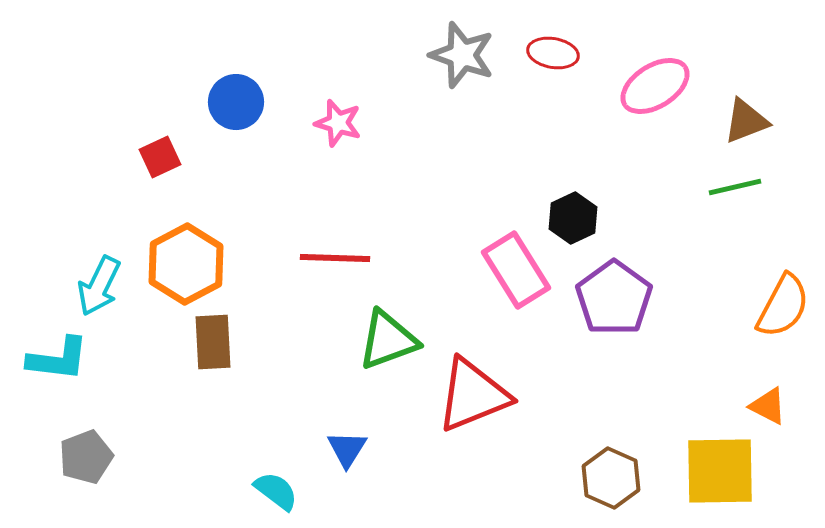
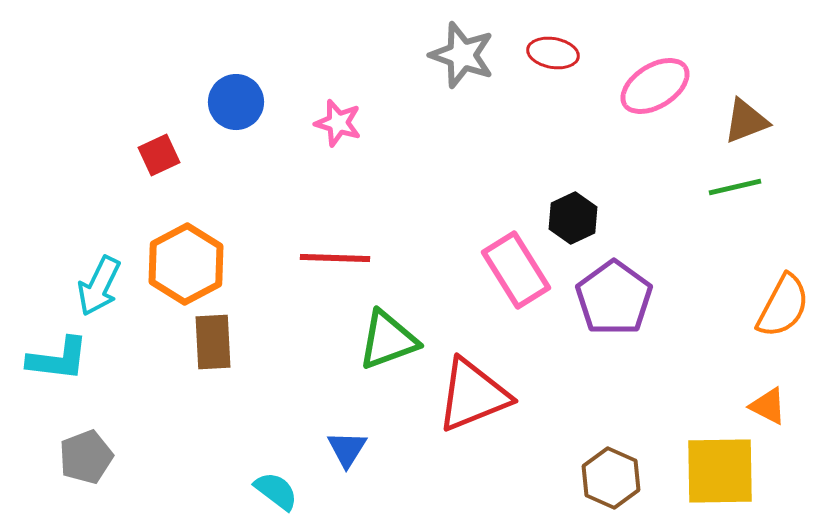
red square: moved 1 px left, 2 px up
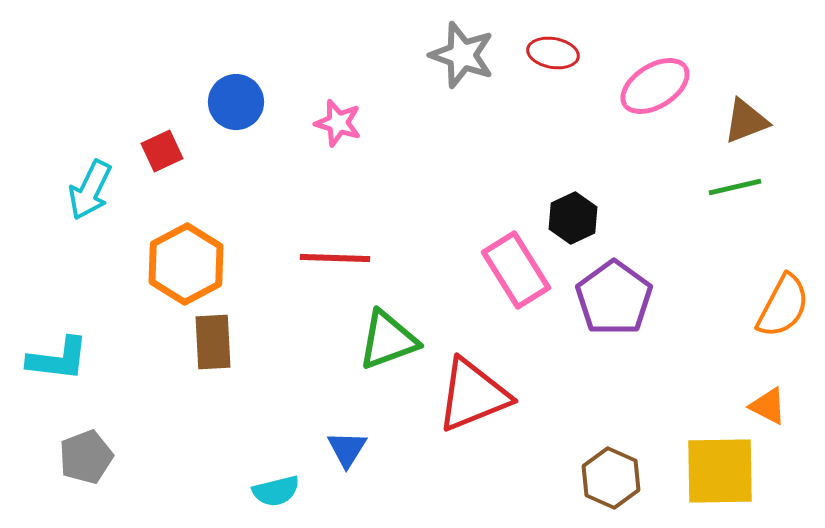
red square: moved 3 px right, 4 px up
cyan arrow: moved 9 px left, 96 px up
cyan semicircle: rotated 129 degrees clockwise
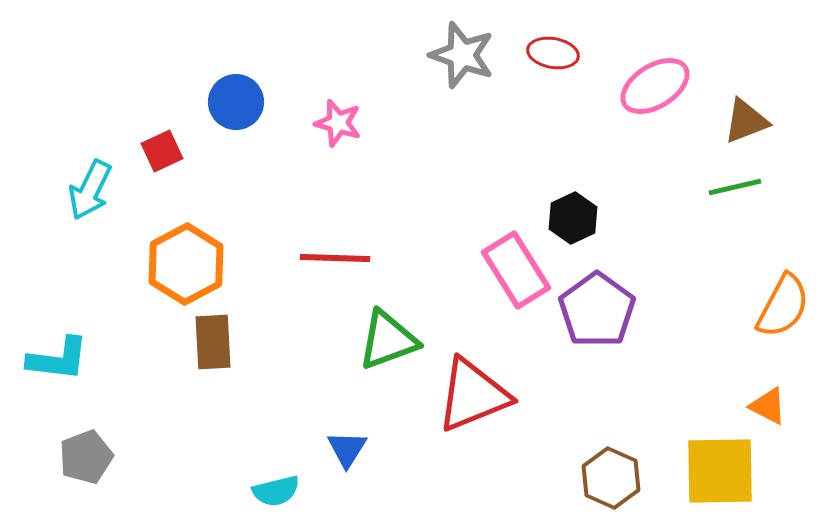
purple pentagon: moved 17 px left, 12 px down
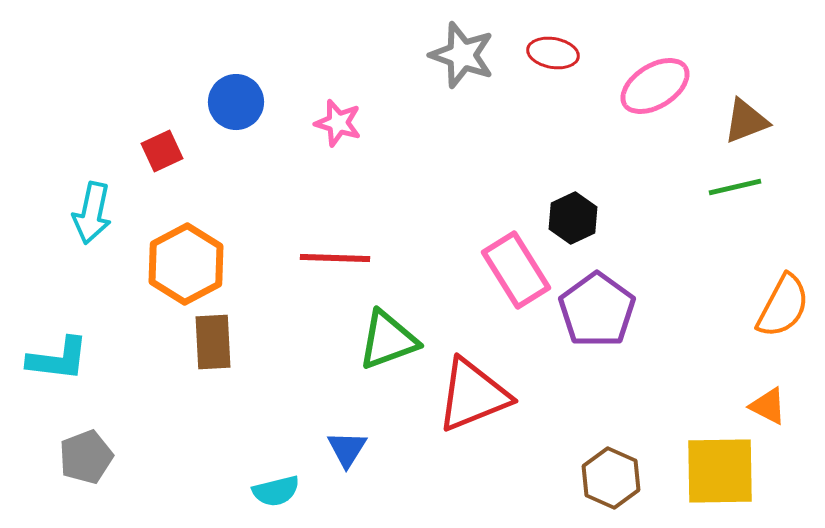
cyan arrow: moved 2 px right, 23 px down; rotated 14 degrees counterclockwise
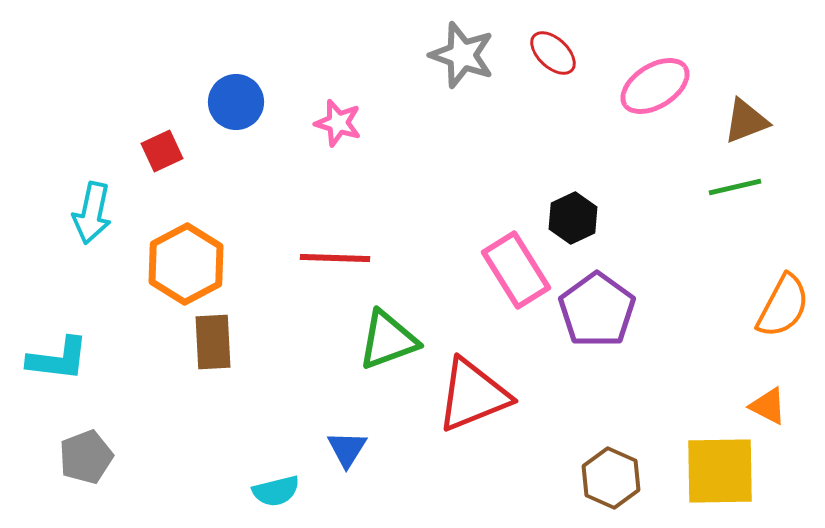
red ellipse: rotated 33 degrees clockwise
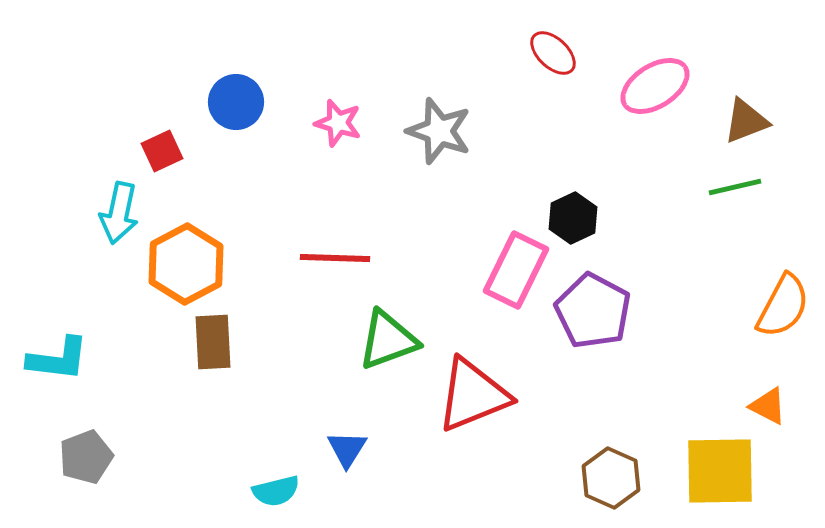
gray star: moved 23 px left, 76 px down
cyan arrow: moved 27 px right
pink rectangle: rotated 58 degrees clockwise
purple pentagon: moved 4 px left, 1 px down; rotated 8 degrees counterclockwise
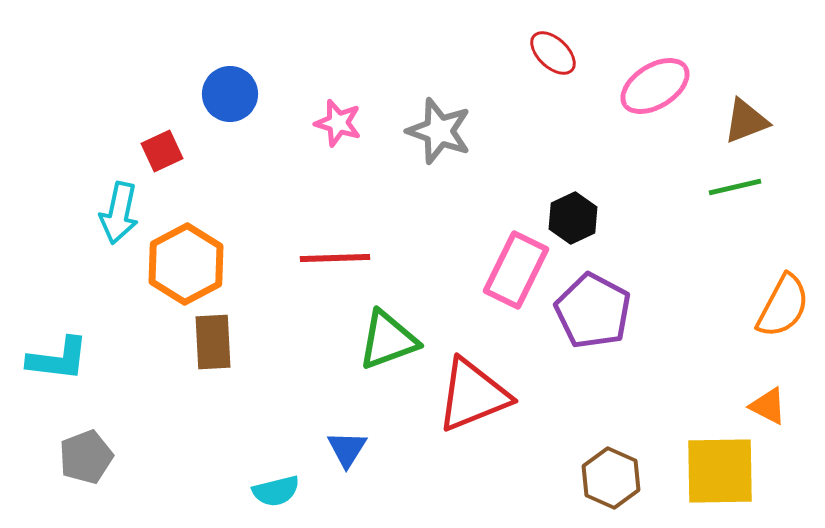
blue circle: moved 6 px left, 8 px up
red line: rotated 4 degrees counterclockwise
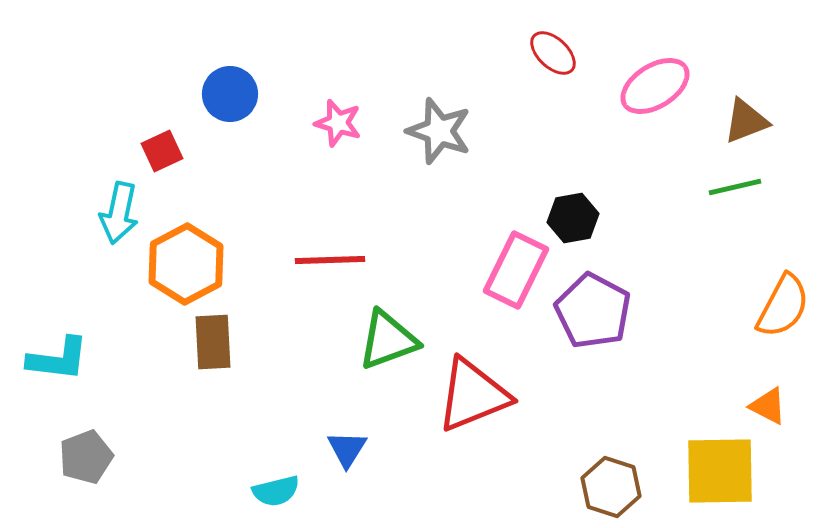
black hexagon: rotated 15 degrees clockwise
red line: moved 5 px left, 2 px down
brown hexagon: moved 9 px down; rotated 6 degrees counterclockwise
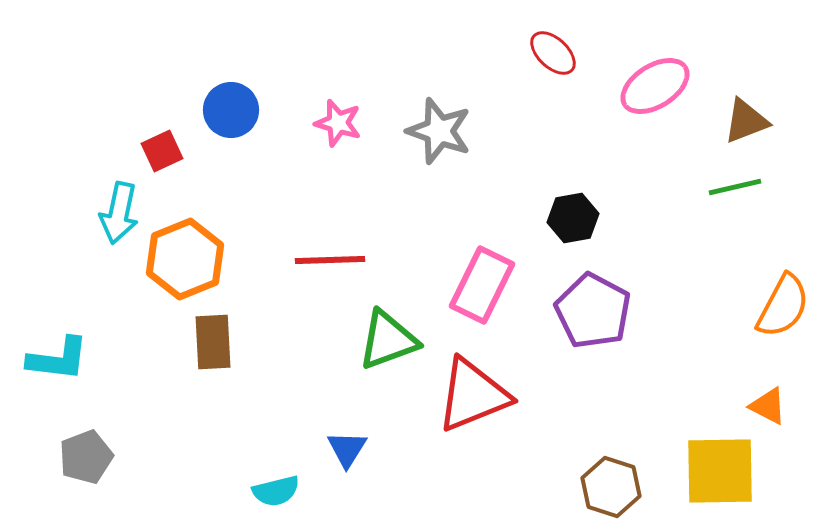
blue circle: moved 1 px right, 16 px down
orange hexagon: moved 1 px left, 5 px up; rotated 6 degrees clockwise
pink rectangle: moved 34 px left, 15 px down
